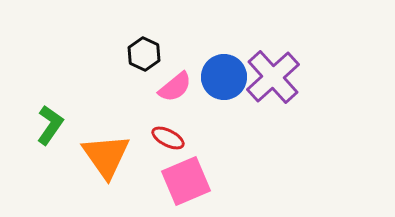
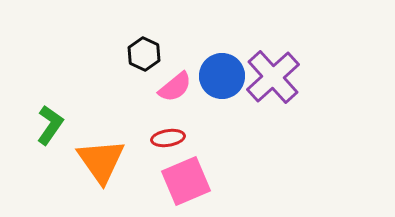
blue circle: moved 2 px left, 1 px up
red ellipse: rotated 36 degrees counterclockwise
orange triangle: moved 5 px left, 5 px down
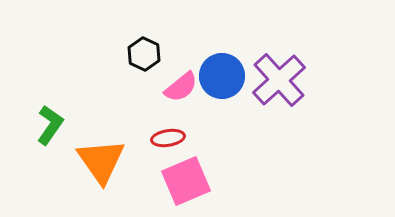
purple cross: moved 6 px right, 3 px down
pink semicircle: moved 6 px right
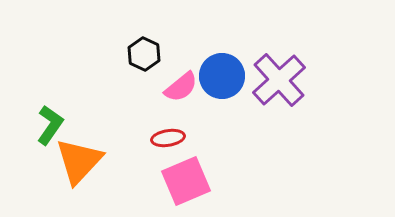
orange triangle: moved 22 px left; rotated 18 degrees clockwise
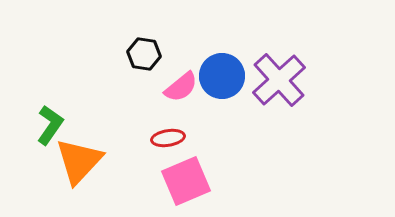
black hexagon: rotated 16 degrees counterclockwise
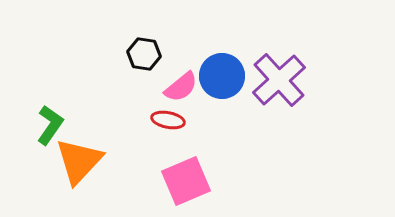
red ellipse: moved 18 px up; rotated 20 degrees clockwise
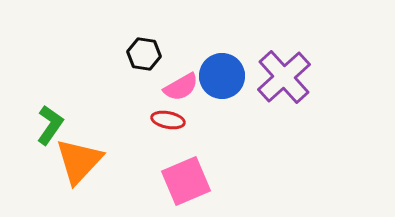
purple cross: moved 5 px right, 3 px up
pink semicircle: rotated 9 degrees clockwise
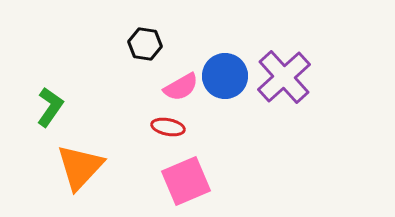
black hexagon: moved 1 px right, 10 px up
blue circle: moved 3 px right
red ellipse: moved 7 px down
green L-shape: moved 18 px up
orange triangle: moved 1 px right, 6 px down
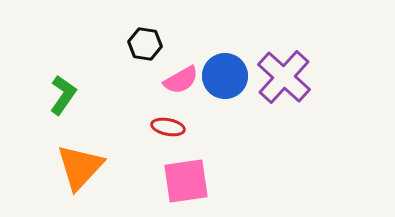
purple cross: rotated 6 degrees counterclockwise
pink semicircle: moved 7 px up
green L-shape: moved 13 px right, 12 px up
pink square: rotated 15 degrees clockwise
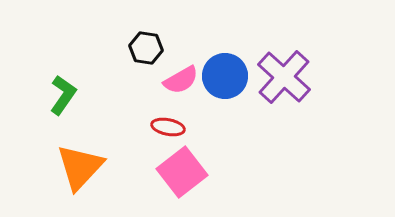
black hexagon: moved 1 px right, 4 px down
pink square: moved 4 px left, 9 px up; rotated 30 degrees counterclockwise
